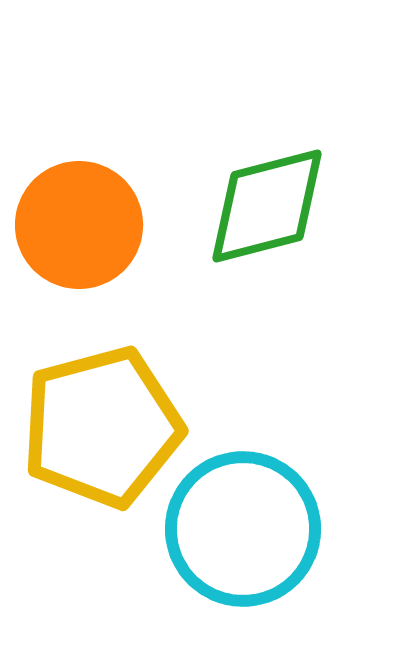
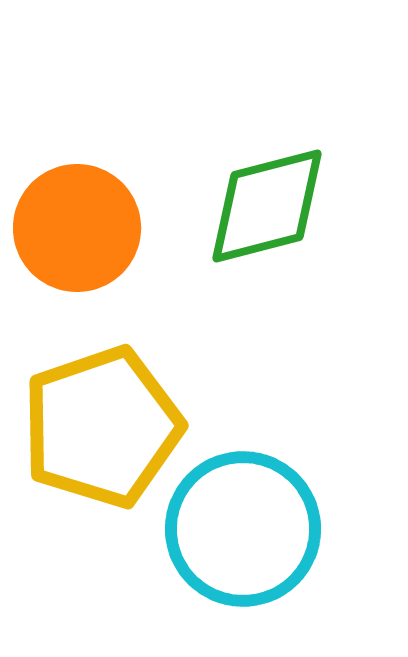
orange circle: moved 2 px left, 3 px down
yellow pentagon: rotated 4 degrees counterclockwise
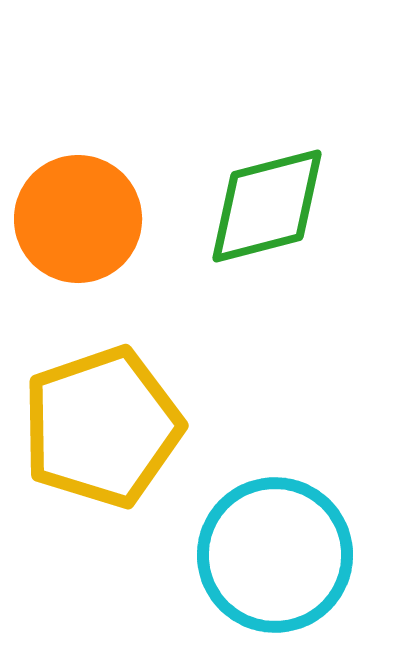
orange circle: moved 1 px right, 9 px up
cyan circle: moved 32 px right, 26 px down
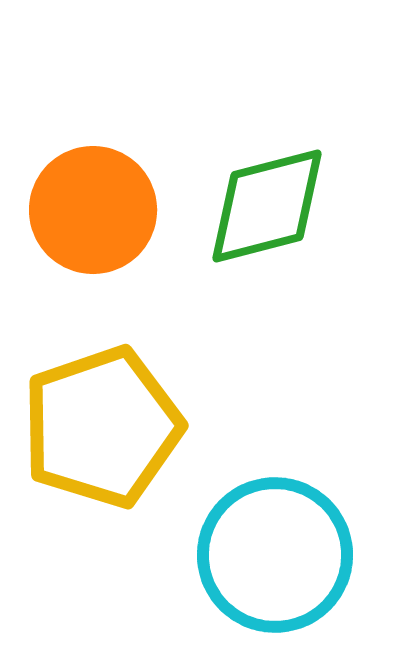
orange circle: moved 15 px right, 9 px up
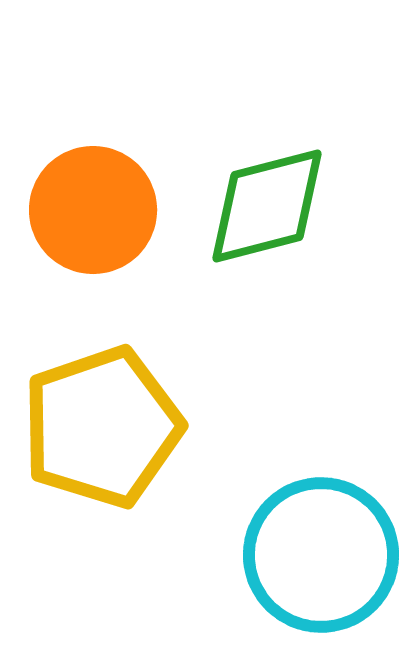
cyan circle: moved 46 px right
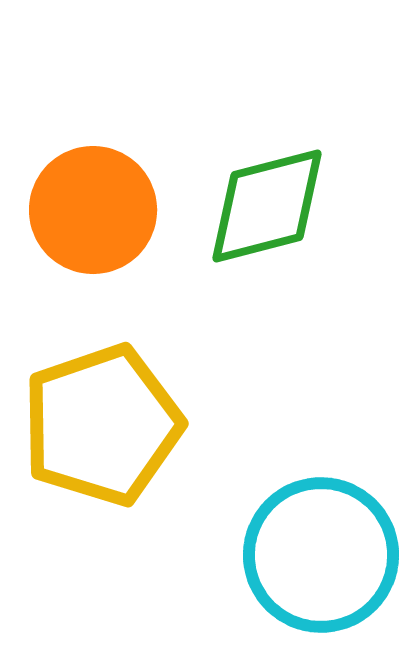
yellow pentagon: moved 2 px up
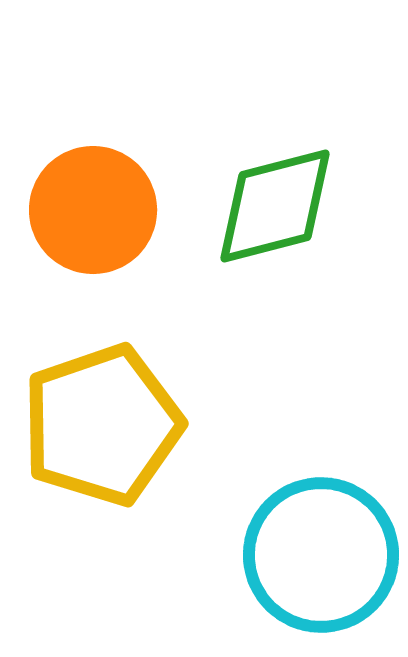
green diamond: moved 8 px right
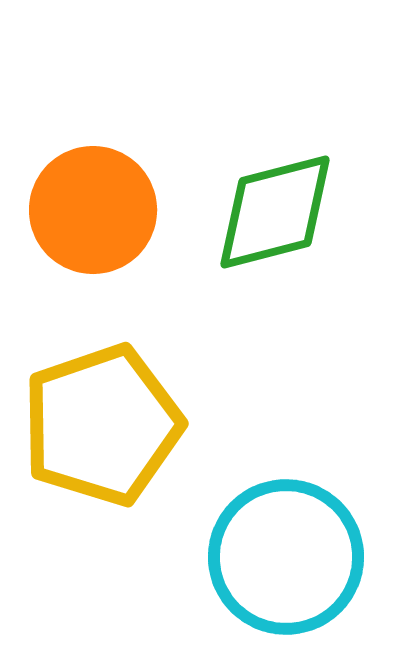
green diamond: moved 6 px down
cyan circle: moved 35 px left, 2 px down
